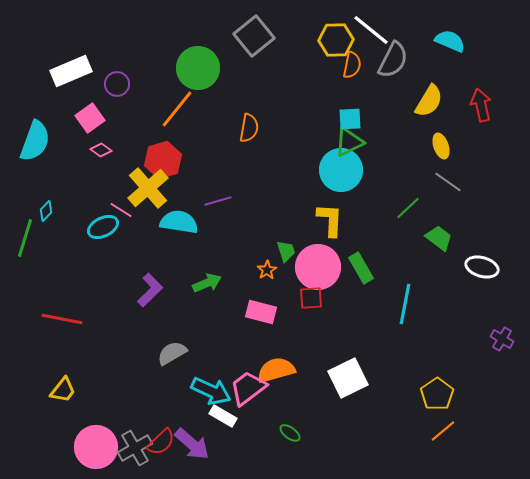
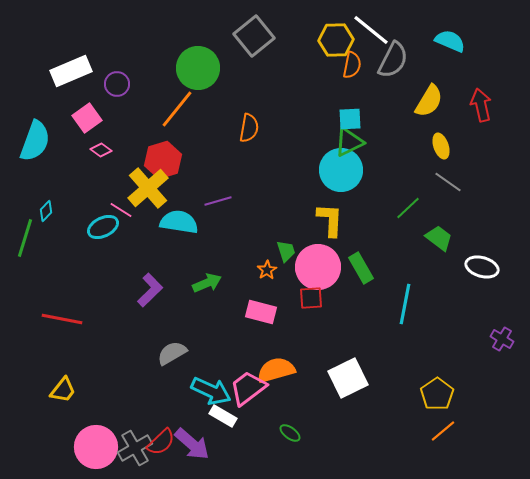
pink square at (90, 118): moved 3 px left
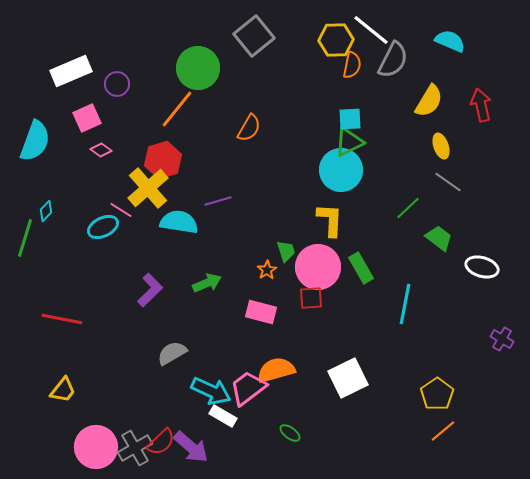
pink square at (87, 118): rotated 12 degrees clockwise
orange semicircle at (249, 128): rotated 20 degrees clockwise
purple arrow at (192, 444): moved 1 px left, 3 px down
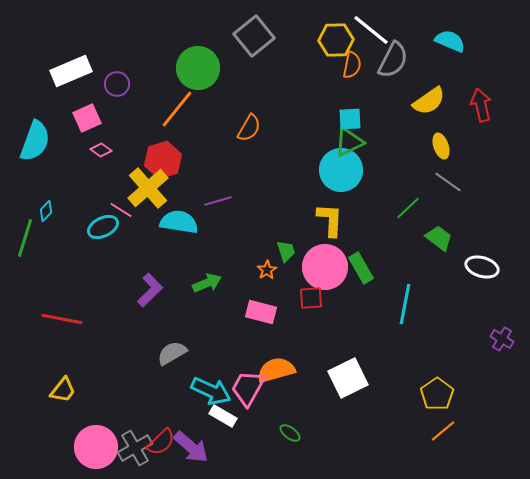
yellow semicircle at (429, 101): rotated 24 degrees clockwise
pink circle at (318, 267): moved 7 px right
pink trapezoid at (248, 388): rotated 24 degrees counterclockwise
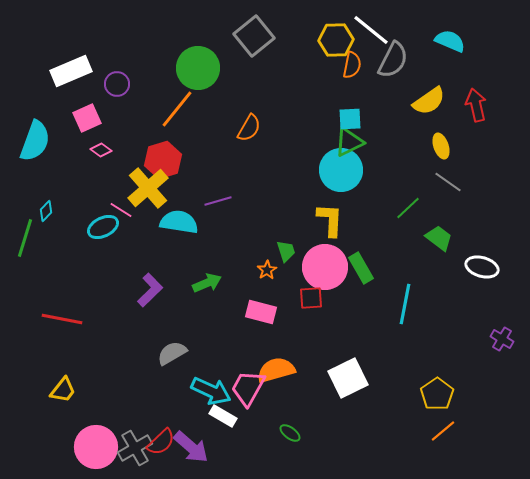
red arrow at (481, 105): moved 5 px left
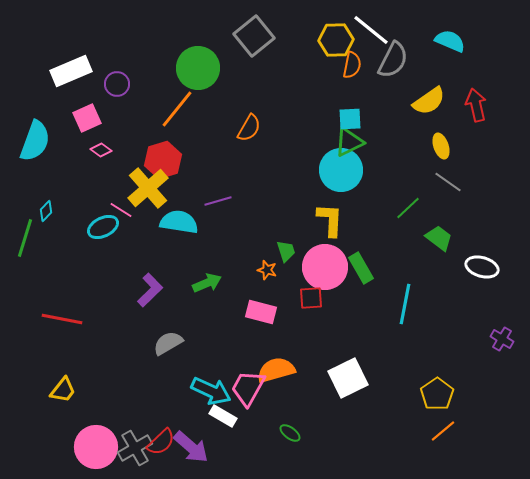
orange star at (267, 270): rotated 24 degrees counterclockwise
gray semicircle at (172, 353): moved 4 px left, 10 px up
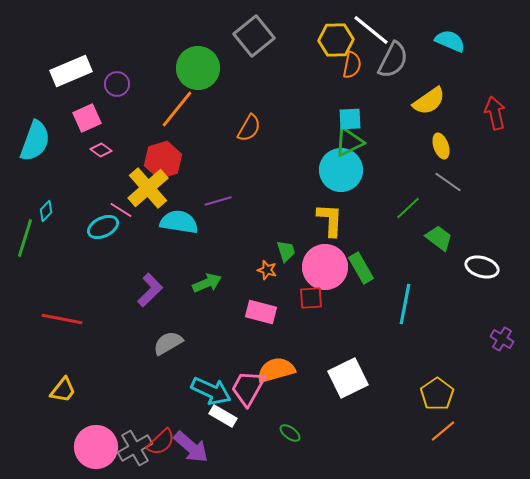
red arrow at (476, 105): moved 19 px right, 8 px down
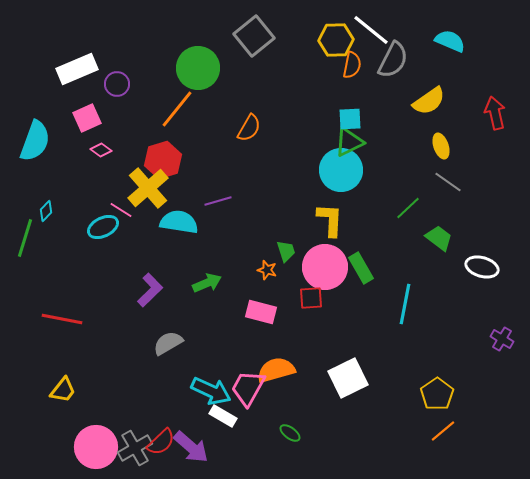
white rectangle at (71, 71): moved 6 px right, 2 px up
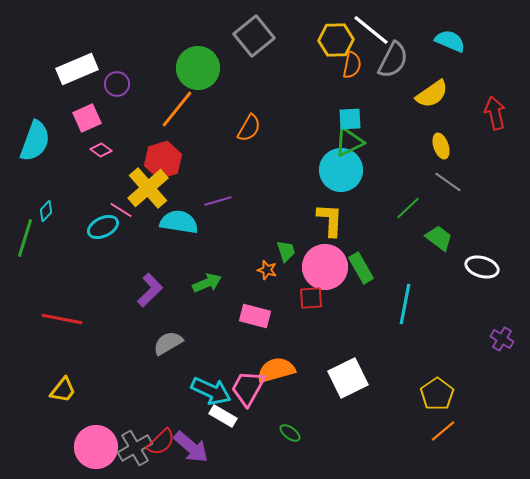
yellow semicircle at (429, 101): moved 3 px right, 7 px up
pink rectangle at (261, 312): moved 6 px left, 4 px down
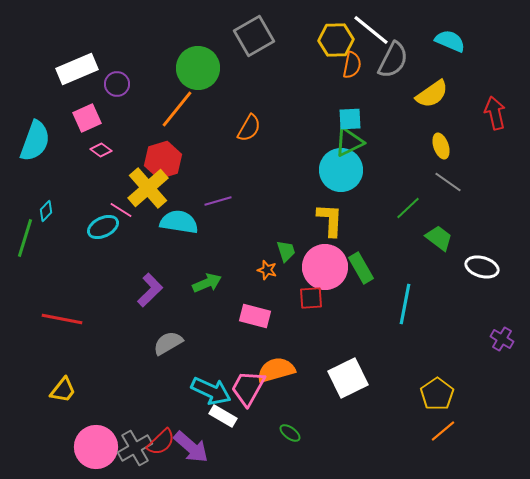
gray square at (254, 36): rotated 9 degrees clockwise
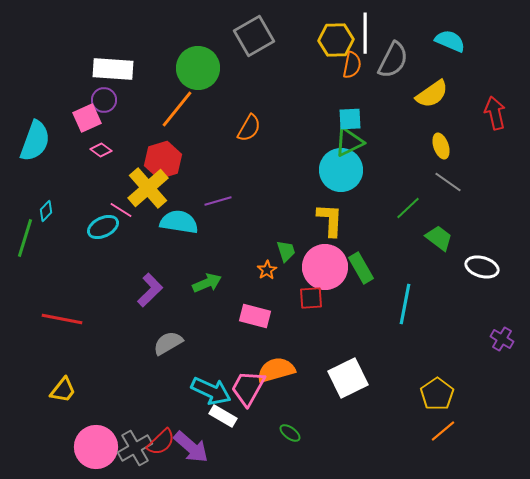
white line at (371, 30): moved 6 px left, 3 px down; rotated 51 degrees clockwise
white rectangle at (77, 69): moved 36 px right; rotated 27 degrees clockwise
purple circle at (117, 84): moved 13 px left, 16 px down
orange star at (267, 270): rotated 24 degrees clockwise
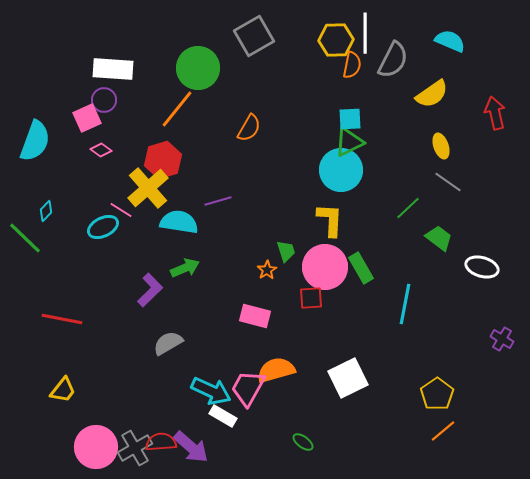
green line at (25, 238): rotated 63 degrees counterclockwise
green arrow at (207, 283): moved 22 px left, 15 px up
green ellipse at (290, 433): moved 13 px right, 9 px down
red semicircle at (161, 442): rotated 140 degrees counterclockwise
